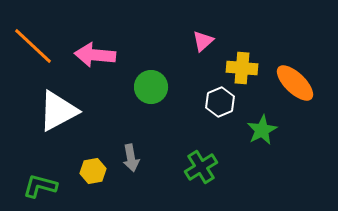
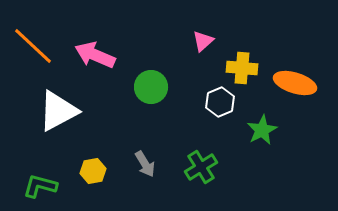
pink arrow: rotated 18 degrees clockwise
orange ellipse: rotated 27 degrees counterclockwise
gray arrow: moved 14 px right, 6 px down; rotated 20 degrees counterclockwise
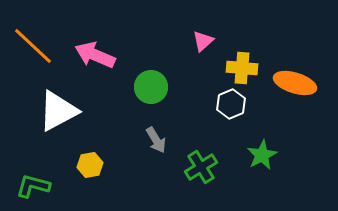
white hexagon: moved 11 px right, 2 px down
green star: moved 25 px down
gray arrow: moved 11 px right, 24 px up
yellow hexagon: moved 3 px left, 6 px up
green L-shape: moved 7 px left
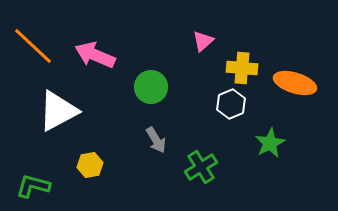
green star: moved 8 px right, 12 px up
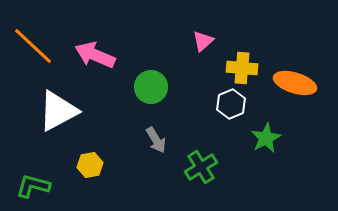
green star: moved 4 px left, 5 px up
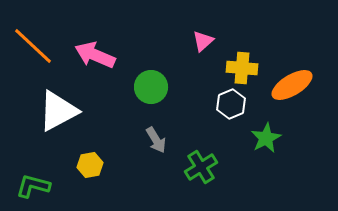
orange ellipse: moved 3 px left, 2 px down; rotated 48 degrees counterclockwise
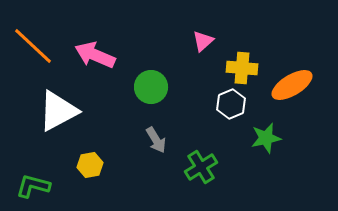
green star: rotated 16 degrees clockwise
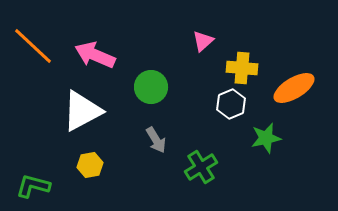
orange ellipse: moved 2 px right, 3 px down
white triangle: moved 24 px right
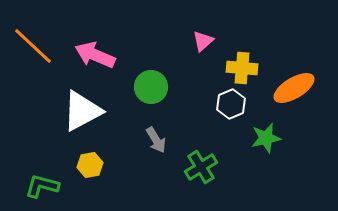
green L-shape: moved 9 px right
